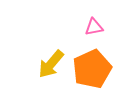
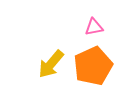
orange pentagon: moved 1 px right, 3 px up
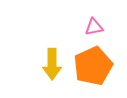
yellow arrow: moved 1 px right; rotated 40 degrees counterclockwise
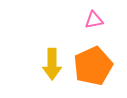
pink triangle: moved 7 px up
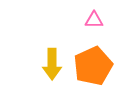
pink triangle: rotated 12 degrees clockwise
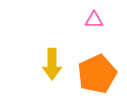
orange pentagon: moved 4 px right, 8 px down
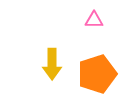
orange pentagon: rotated 6 degrees clockwise
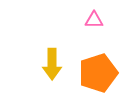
orange pentagon: moved 1 px right, 1 px up
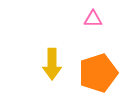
pink triangle: moved 1 px left, 1 px up
